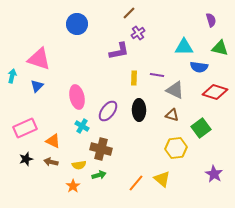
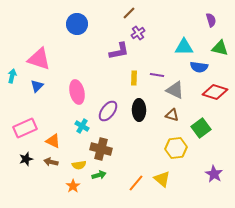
pink ellipse: moved 5 px up
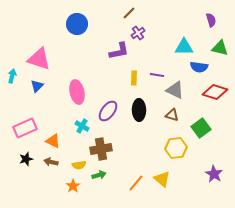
brown cross: rotated 25 degrees counterclockwise
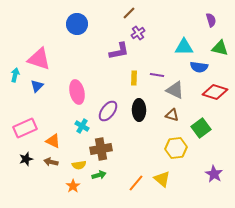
cyan arrow: moved 3 px right, 1 px up
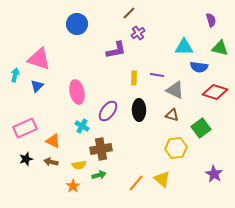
purple L-shape: moved 3 px left, 1 px up
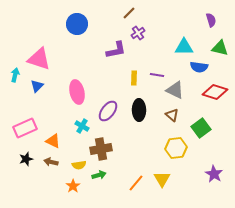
brown triangle: rotated 24 degrees clockwise
yellow triangle: rotated 18 degrees clockwise
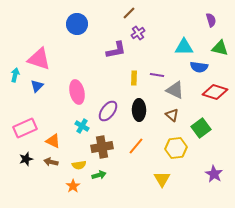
brown cross: moved 1 px right, 2 px up
orange line: moved 37 px up
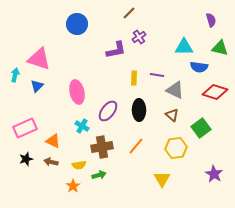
purple cross: moved 1 px right, 4 px down
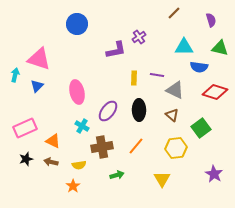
brown line: moved 45 px right
green arrow: moved 18 px right
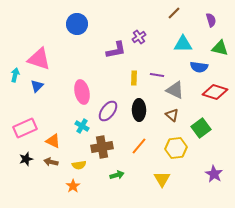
cyan triangle: moved 1 px left, 3 px up
pink ellipse: moved 5 px right
orange line: moved 3 px right
